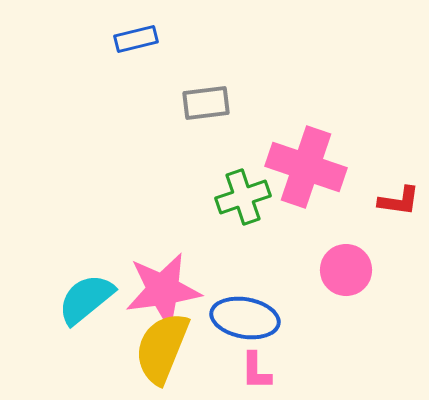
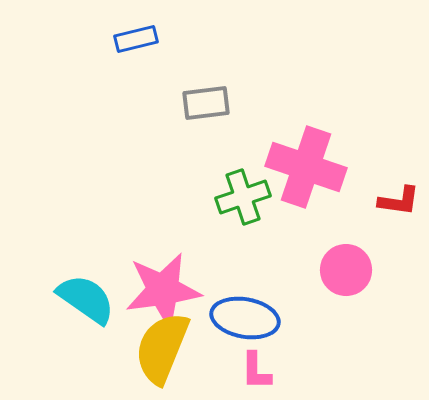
cyan semicircle: rotated 74 degrees clockwise
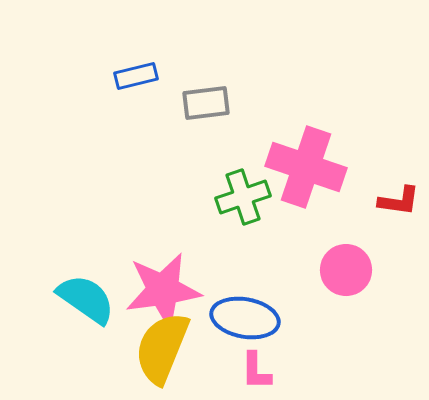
blue rectangle: moved 37 px down
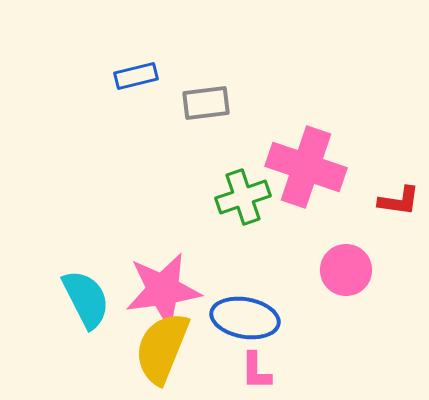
cyan semicircle: rotated 28 degrees clockwise
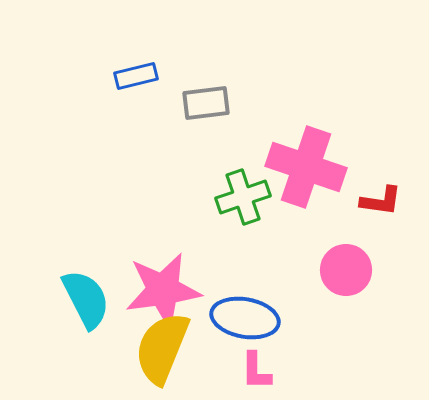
red L-shape: moved 18 px left
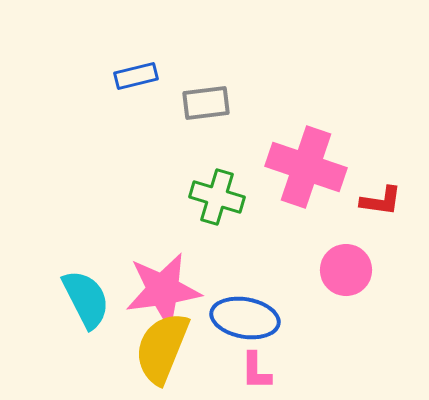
green cross: moved 26 px left; rotated 36 degrees clockwise
